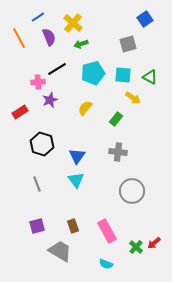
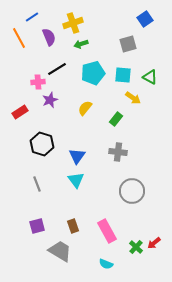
blue line: moved 6 px left
yellow cross: rotated 30 degrees clockwise
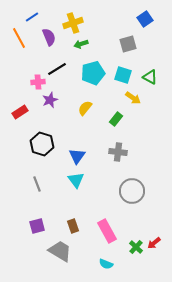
cyan square: rotated 12 degrees clockwise
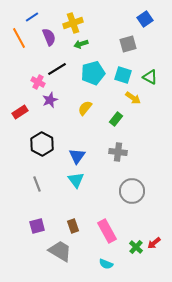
pink cross: rotated 32 degrees clockwise
black hexagon: rotated 10 degrees clockwise
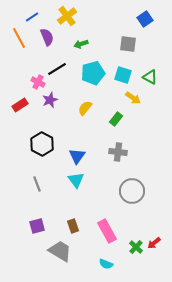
yellow cross: moved 6 px left, 7 px up; rotated 18 degrees counterclockwise
purple semicircle: moved 2 px left
gray square: rotated 24 degrees clockwise
red rectangle: moved 7 px up
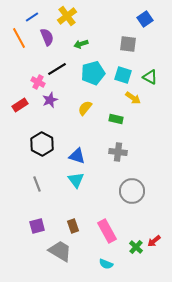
green rectangle: rotated 64 degrees clockwise
blue triangle: rotated 48 degrees counterclockwise
red arrow: moved 2 px up
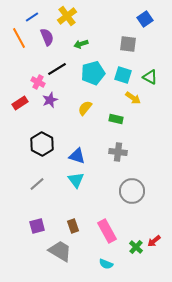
red rectangle: moved 2 px up
gray line: rotated 70 degrees clockwise
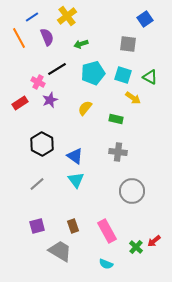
blue triangle: moved 2 px left; rotated 18 degrees clockwise
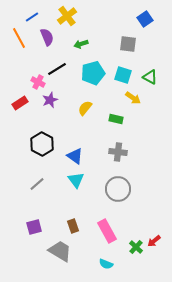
gray circle: moved 14 px left, 2 px up
purple square: moved 3 px left, 1 px down
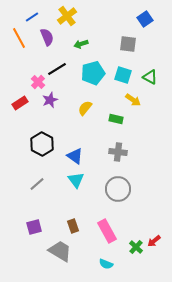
pink cross: rotated 16 degrees clockwise
yellow arrow: moved 2 px down
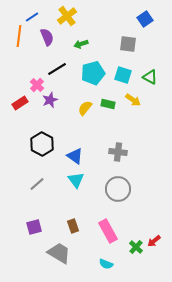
orange line: moved 2 px up; rotated 35 degrees clockwise
pink cross: moved 1 px left, 3 px down
green rectangle: moved 8 px left, 15 px up
pink rectangle: moved 1 px right
gray trapezoid: moved 1 px left, 2 px down
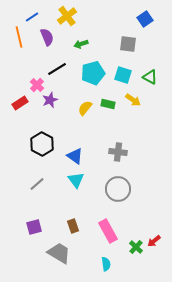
orange line: moved 1 px down; rotated 20 degrees counterclockwise
cyan semicircle: rotated 120 degrees counterclockwise
